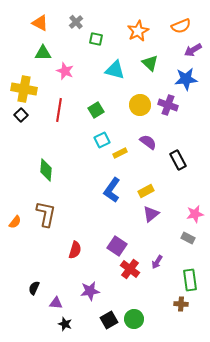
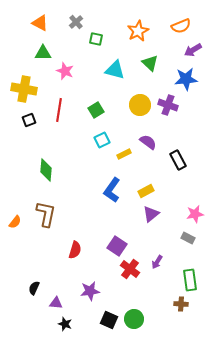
black square at (21, 115): moved 8 px right, 5 px down; rotated 24 degrees clockwise
yellow rectangle at (120, 153): moved 4 px right, 1 px down
black square at (109, 320): rotated 36 degrees counterclockwise
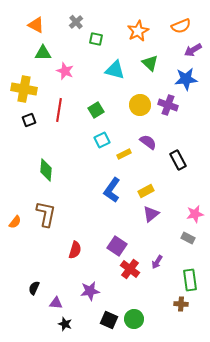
orange triangle at (40, 23): moved 4 px left, 2 px down
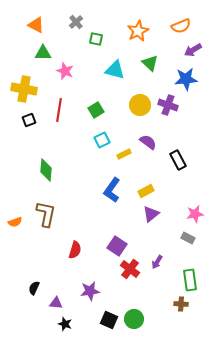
orange semicircle at (15, 222): rotated 32 degrees clockwise
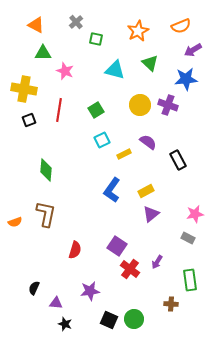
brown cross at (181, 304): moved 10 px left
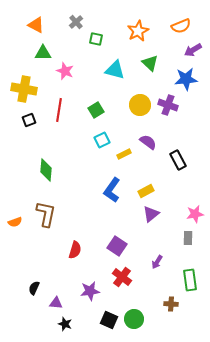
gray rectangle at (188, 238): rotated 64 degrees clockwise
red cross at (130, 269): moved 8 px left, 8 px down
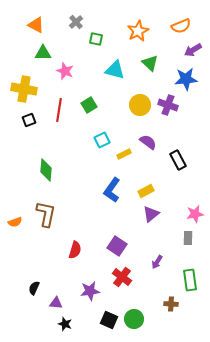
green square at (96, 110): moved 7 px left, 5 px up
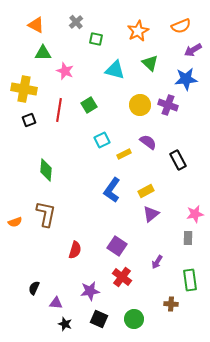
black square at (109, 320): moved 10 px left, 1 px up
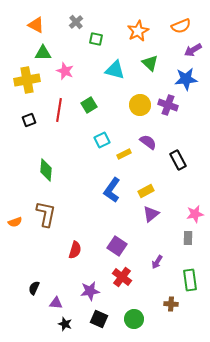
yellow cross at (24, 89): moved 3 px right, 9 px up; rotated 20 degrees counterclockwise
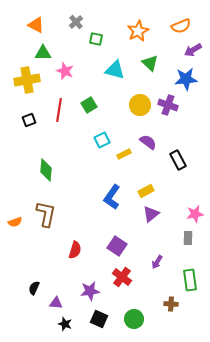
blue L-shape at (112, 190): moved 7 px down
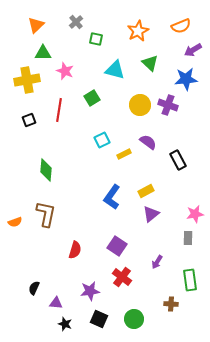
orange triangle at (36, 25): rotated 48 degrees clockwise
green square at (89, 105): moved 3 px right, 7 px up
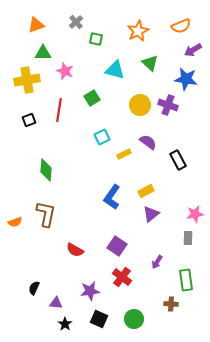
orange triangle at (36, 25): rotated 24 degrees clockwise
blue star at (186, 79): rotated 15 degrees clockwise
cyan square at (102, 140): moved 3 px up
red semicircle at (75, 250): rotated 102 degrees clockwise
green rectangle at (190, 280): moved 4 px left
black star at (65, 324): rotated 16 degrees clockwise
